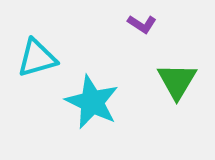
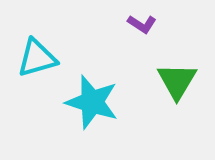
cyan star: rotated 8 degrees counterclockwise
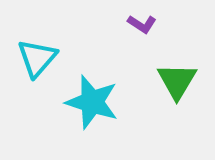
cyan triangle: rotated 33 degrees counterclockwise
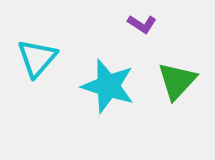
green triangle: rotated 12 degrees clockwise
cyan star: moved 16 px right, 16 px up
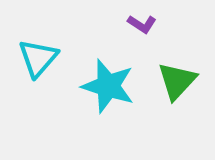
cyan triangle: moved 1 px right
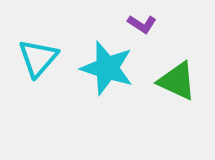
green triangle: rotated 48 degrees counterclockwise
cyan star: moved 1 px left, 18 px up
